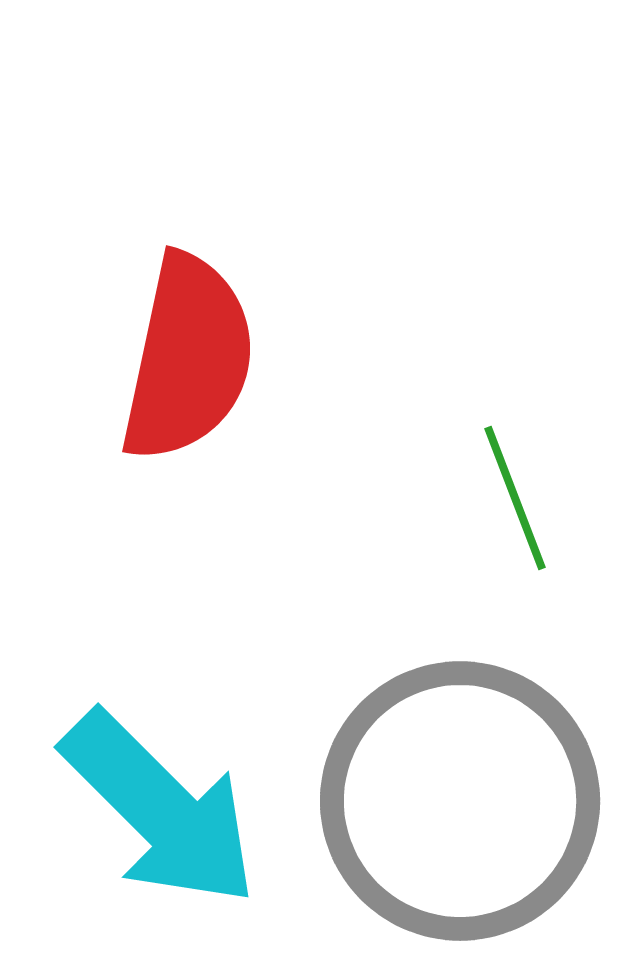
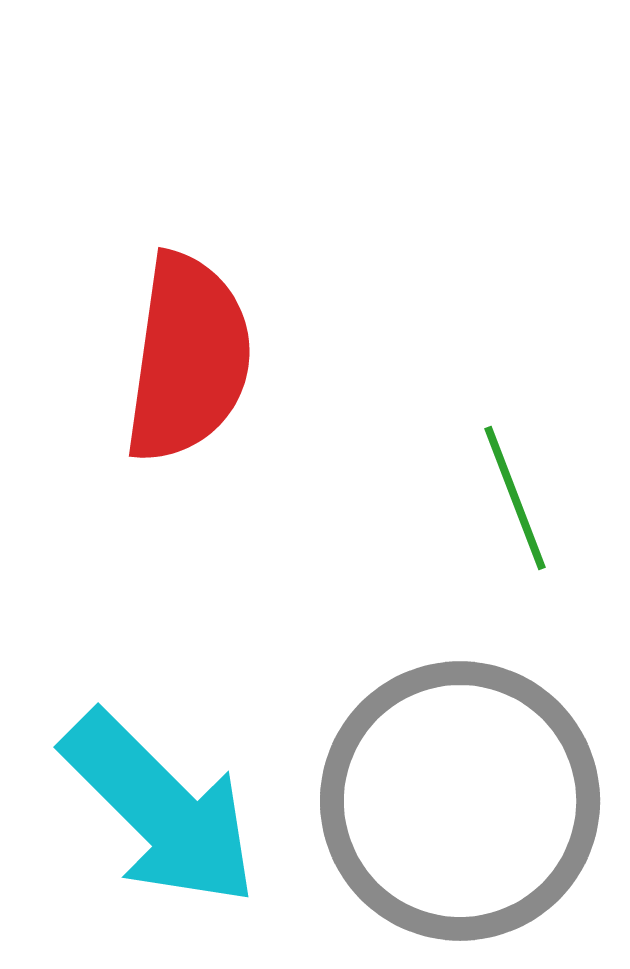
red semicircle: rotated 4 degrees counterclockwise
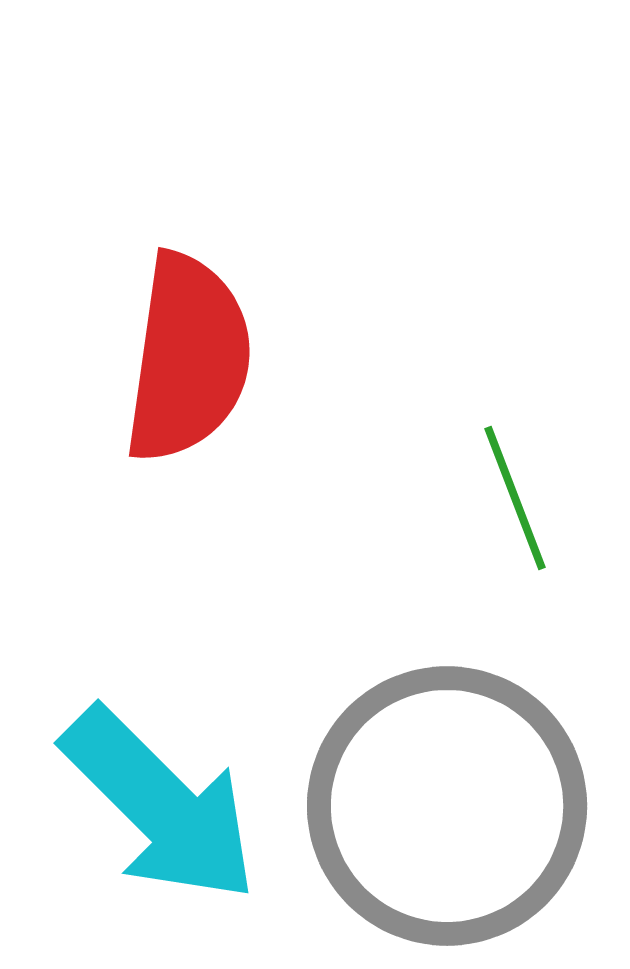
gray circle: moved 13 px left, 5 px down
cyan arrow: moved 4 px up
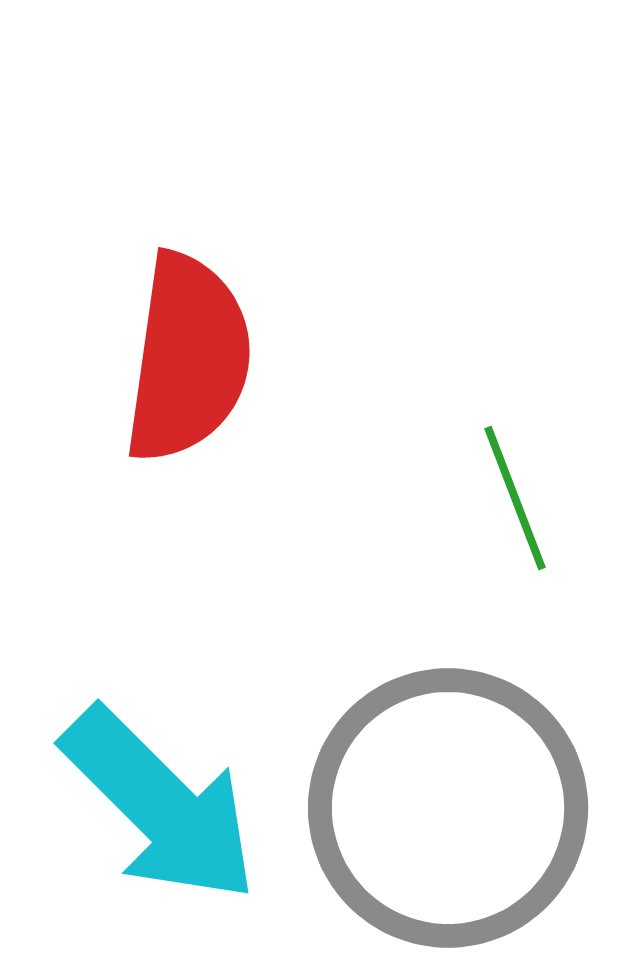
gray circle: moved 1 px right, 2 px down
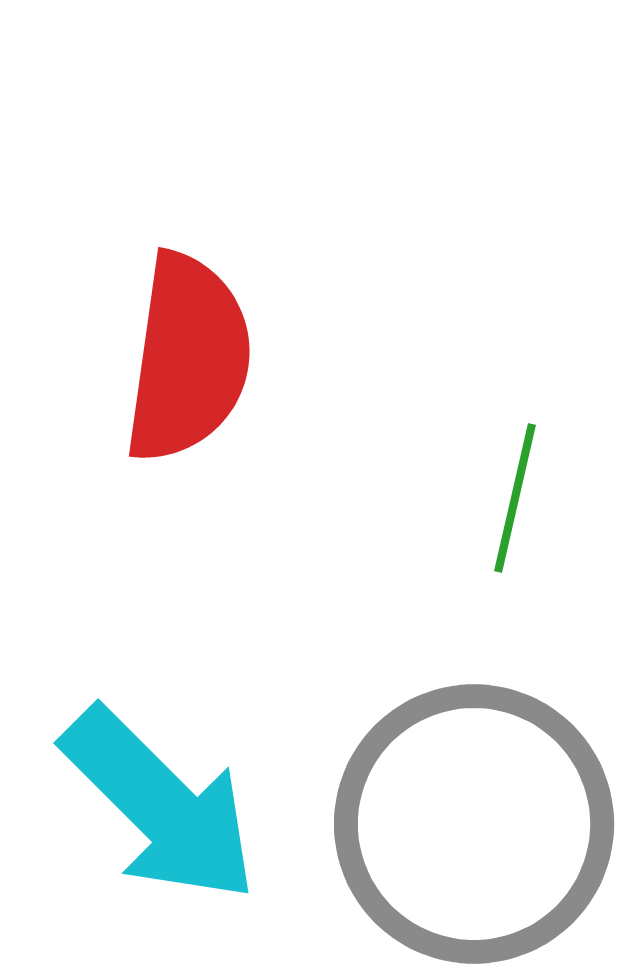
green line: rotated 34 degrees clockwise
gray circle: moved 26 px right, 16 px down
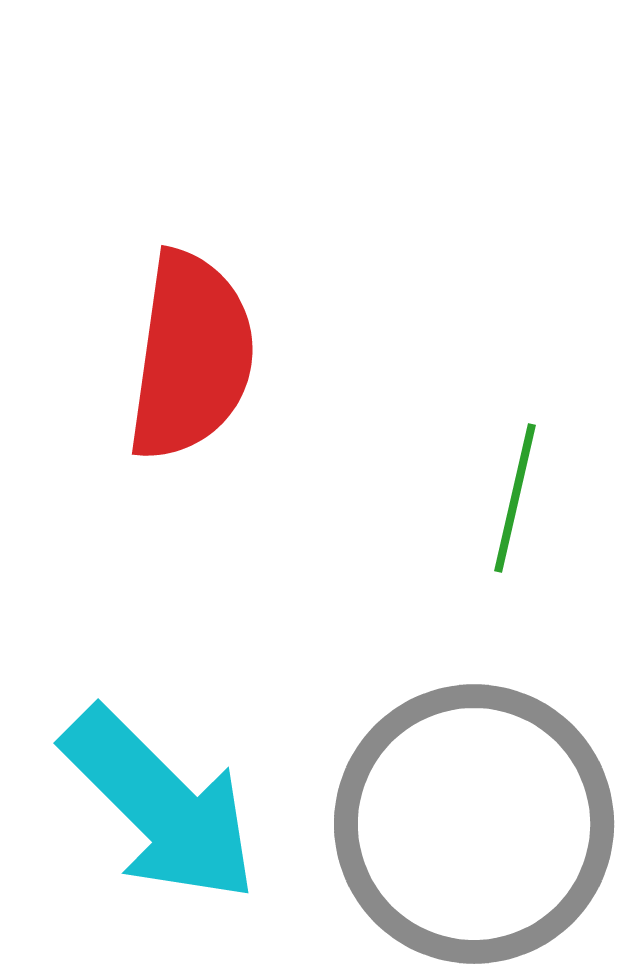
red semicircle: moved 3 px right, 2 px up
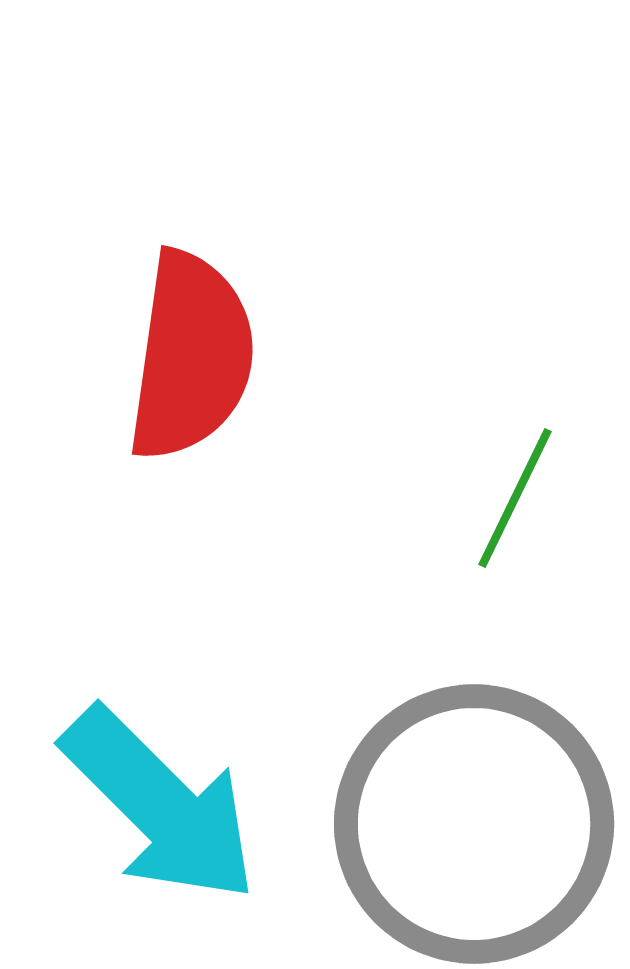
green line: rotated 13 degrees clockwise
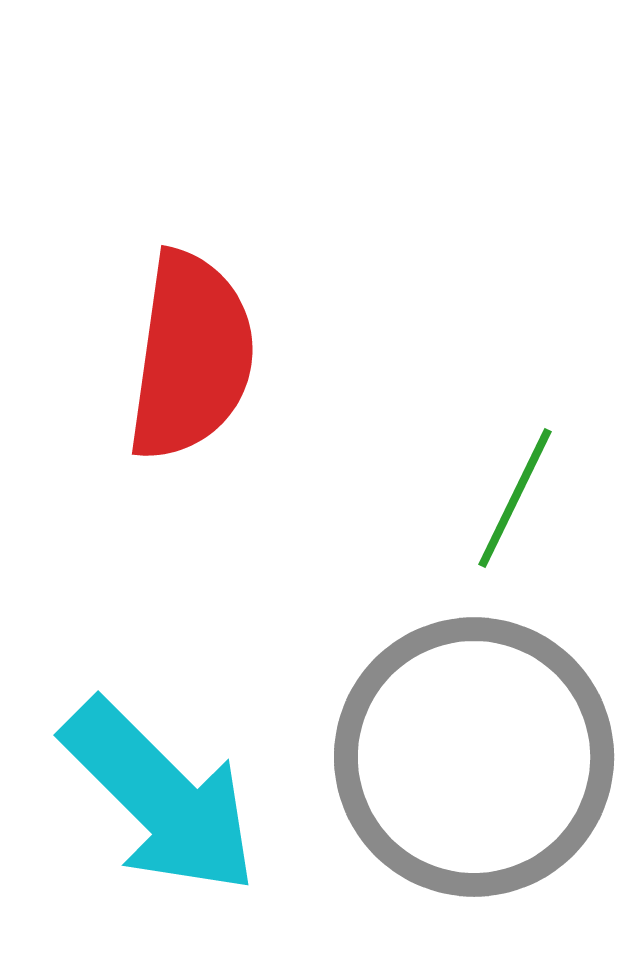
cyan arrow: moved 8 px up
gray circle: moved 67 px up
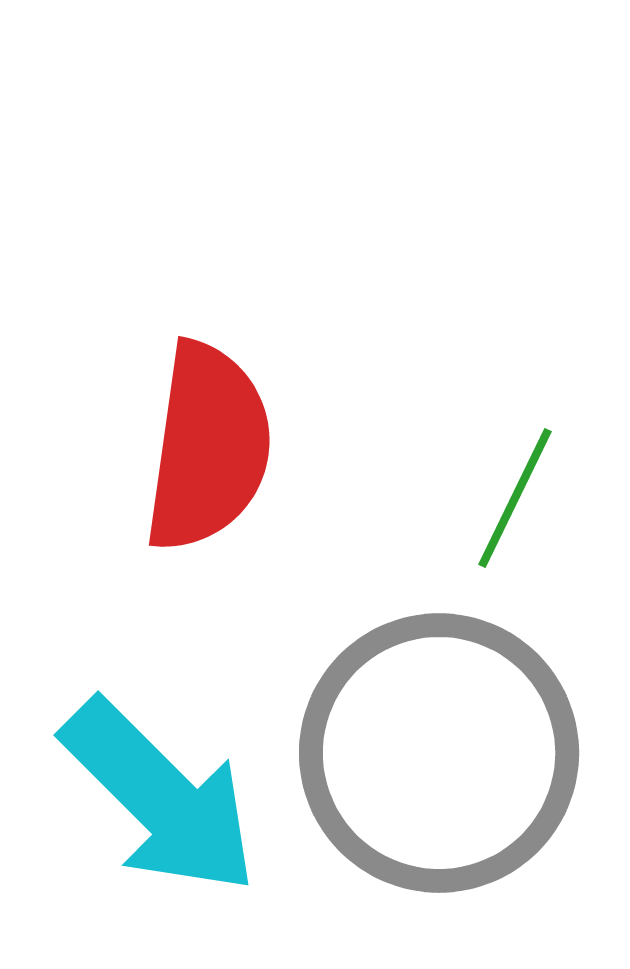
red semicircle: moved 17 px right, 91 px down
gray circle: moved 35 px left, 4 px up
